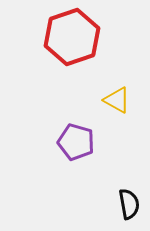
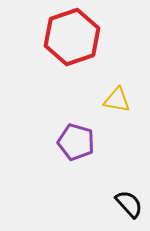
yellow triangle: rotated 20 degrees counterclockwise
black semicircle: rotated 32 degrees counterclockwise
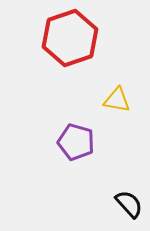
red hexagon: moved 2 px left, 1 px down
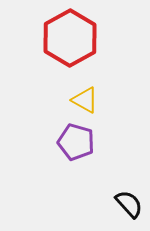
red hexagon: rotated 10 degrees counterclockwise
yellow triangle: moved 32 px left; rotated 20 degrees clockwise
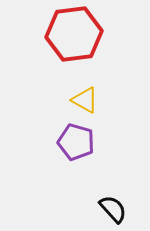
red hexagon: moved 4 px right, 4 px up; rotated 22 degrees clockwise
black semicircle: moved 16 px left, 5 px down
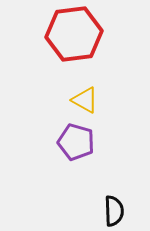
black semicircle: moved 1 px right, 2 px down; rotated 40 degrees clockwise
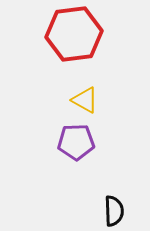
purple pentagon: rotated 18 degrees counterclockwise
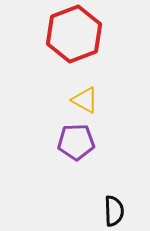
red hexagon: rotated 14 degrees counterclockwise
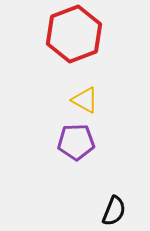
black semicircle: rotated 24 degrees clockwise
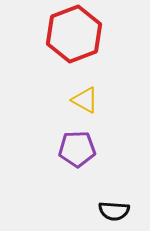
purple pentagon: moved 1 px right, 7 px down
black semicircle: rotated 72 degrees clockwise
